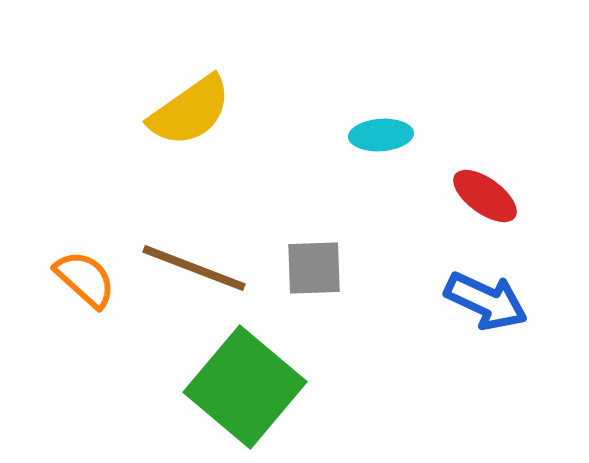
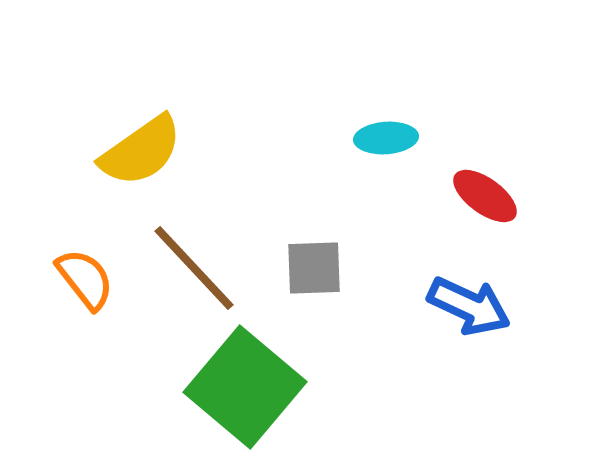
yellow semicircle: moved 49 px left, 40 px down
cyan ellipse: moved 5 px right, 3 px down
brown line: rotated 26 degrees clockwise
orange semicircle: rotated 10 degrees clockwise
blue arrow: moved 17 px left, 5 px down
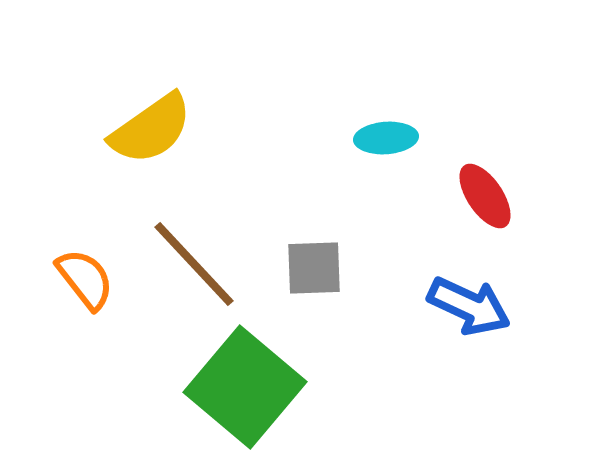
yellow semicircle: moved 10 px right, 22 px up
red ellipse: rotated 20 degrees clockwise
brown line: moved 4 px up
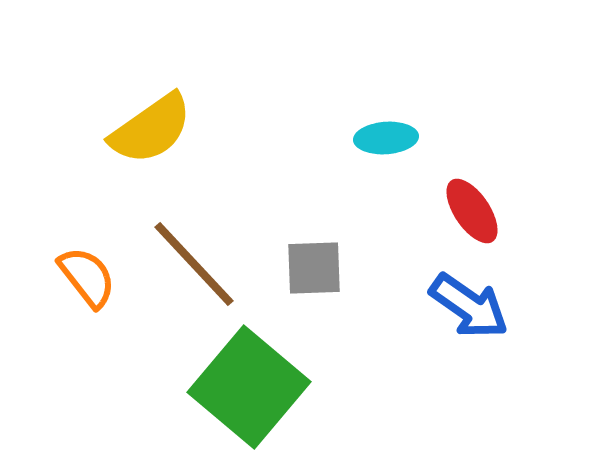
red ellipse: moved 13 px left, 15 px down
orange semicircle: moved 2 px right, 2 px up
blue arrow: rotated 10 degrees clockwise
green square: moved 4 px right
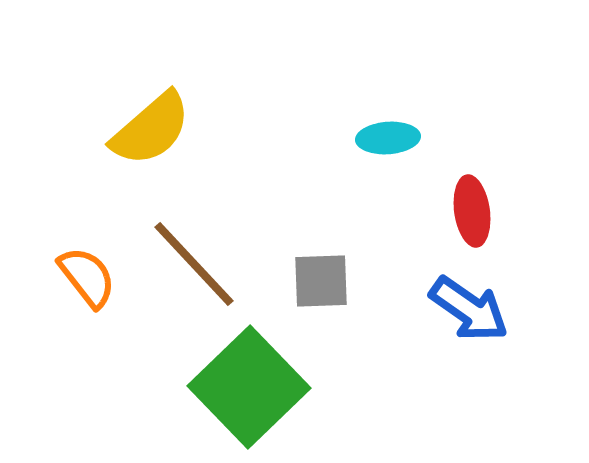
yellow semicircle: rotated 6 degrees counterclockwise
cyan ellipse: moved 2 px right
red ellipse: rotated 26 degrees clockwise
gray square: moved 7 px right, 13 px down
blue arrow: moved 3 px down
green square: rotated 6 degrees clockwise
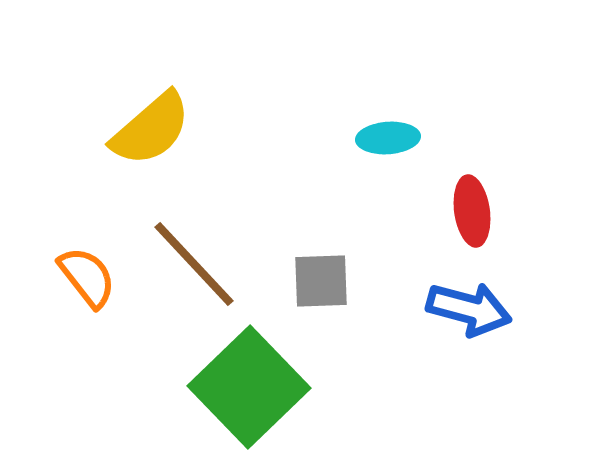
blue arrow: rotated 20 degrees counterclockwise
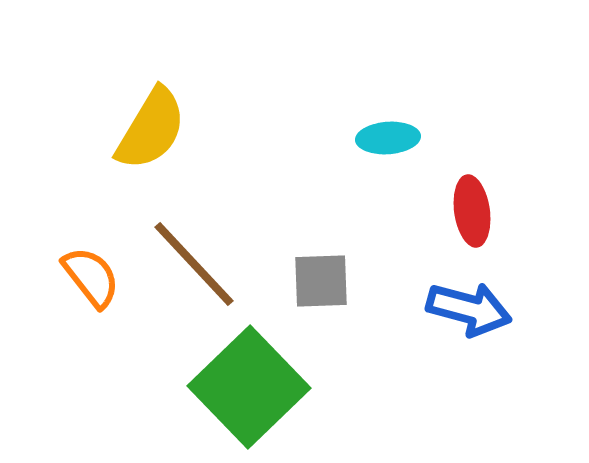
yellow semicircle: rotated 18 degrees counterclockwise
orange semicircle: moved 4 px right
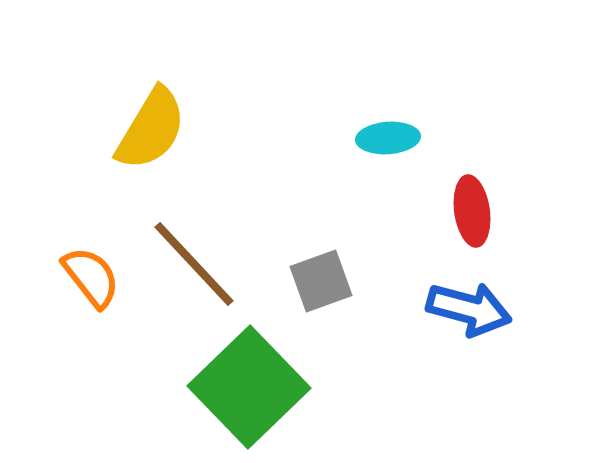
gray square: rotated 18 degrees counterclockwise
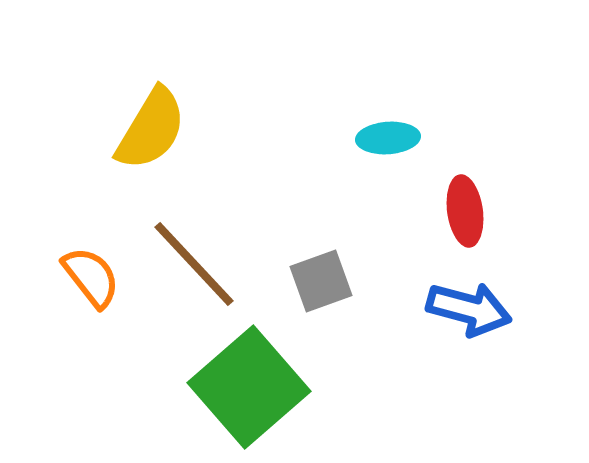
red ellipse: moved 7 px left
green square: rotated 3 degrees clockwise
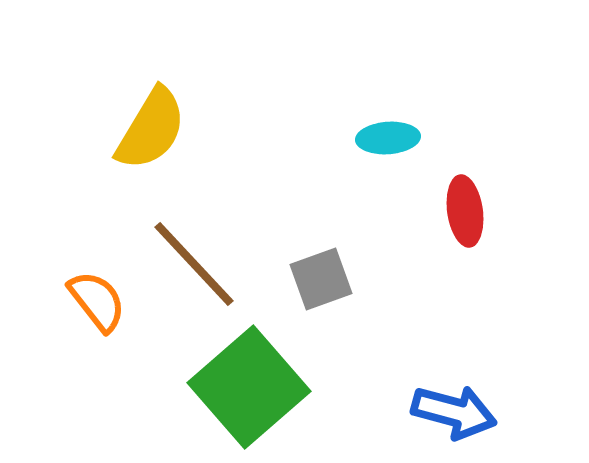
orange semicircle: moved 6 px right, 24 px down
gray square: moved 2 px up
blue arrow: moved 15 px left, 103 px down
